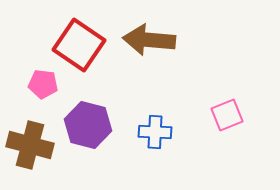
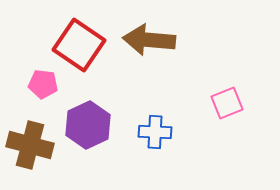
pink square: moved 12 px up
purple hexagon: rotated 21 degrees clockwise
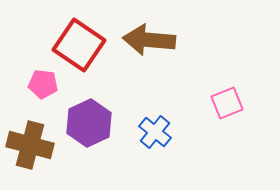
purple hexagon: moved 1 px right, 2 px up
blue cross: rotated 36 degrees clockwise
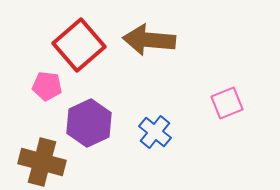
red square: rotated 15 degrees clockwise
pink pentagon: moved 4 px right, 2 px down
brown cross: moved 12 px right, 17 px down
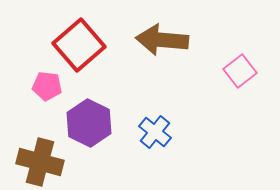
brown arrow: moved 13 px right
pink square: moved 13 px right, 32 px up; rotated 16 degrees counterclockwise
purple hexagon: rotated 9 degrees counterclockwise
brown cross: moved 2 px left
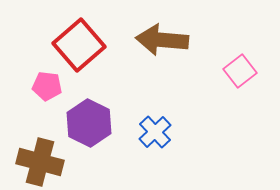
blue cross: rotated 8 degrees clockwise
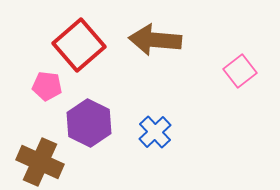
brown arrow: moved 7 px left
brown cross: rotated 9 degrees clockwise
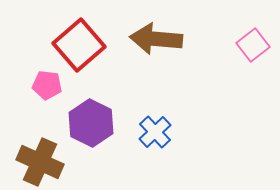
brown arrow: moved 1 px right, 1 px up
pink square: moved 13 px right, 26 px up
pink pentagon: moved 1 px up
purple hexagon: moved 2 px right
